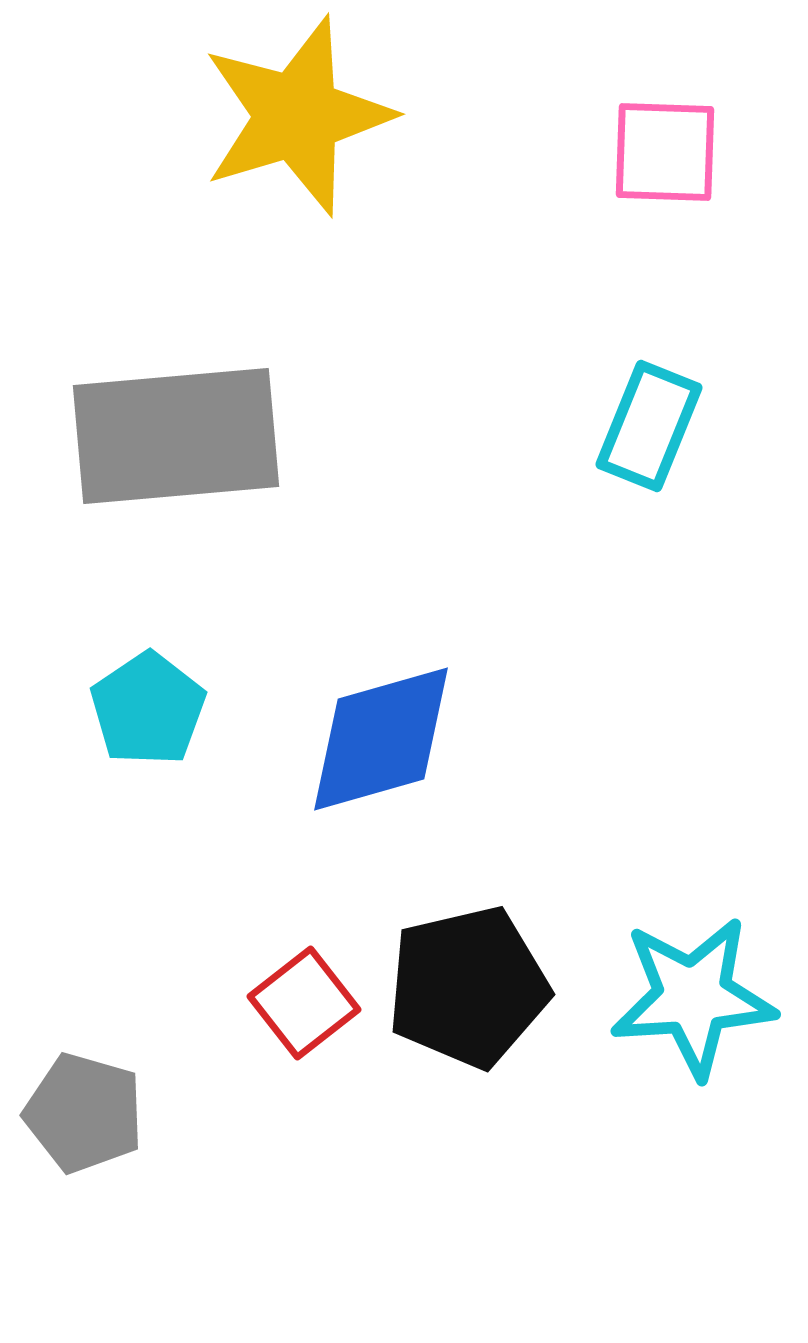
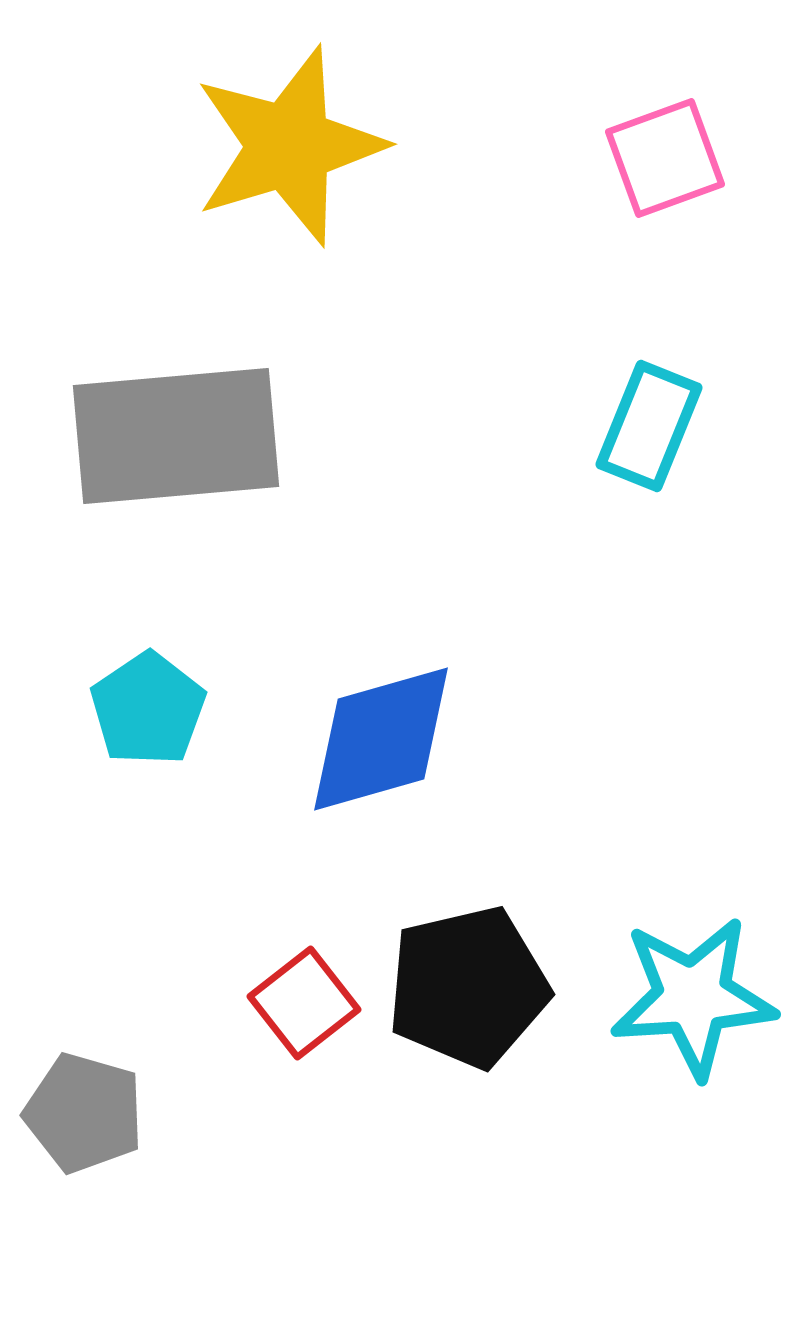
yellow star: moved 8 px left, 30 px down
pink square: moved 6 px down; rotated 22 degrees counterclockwise
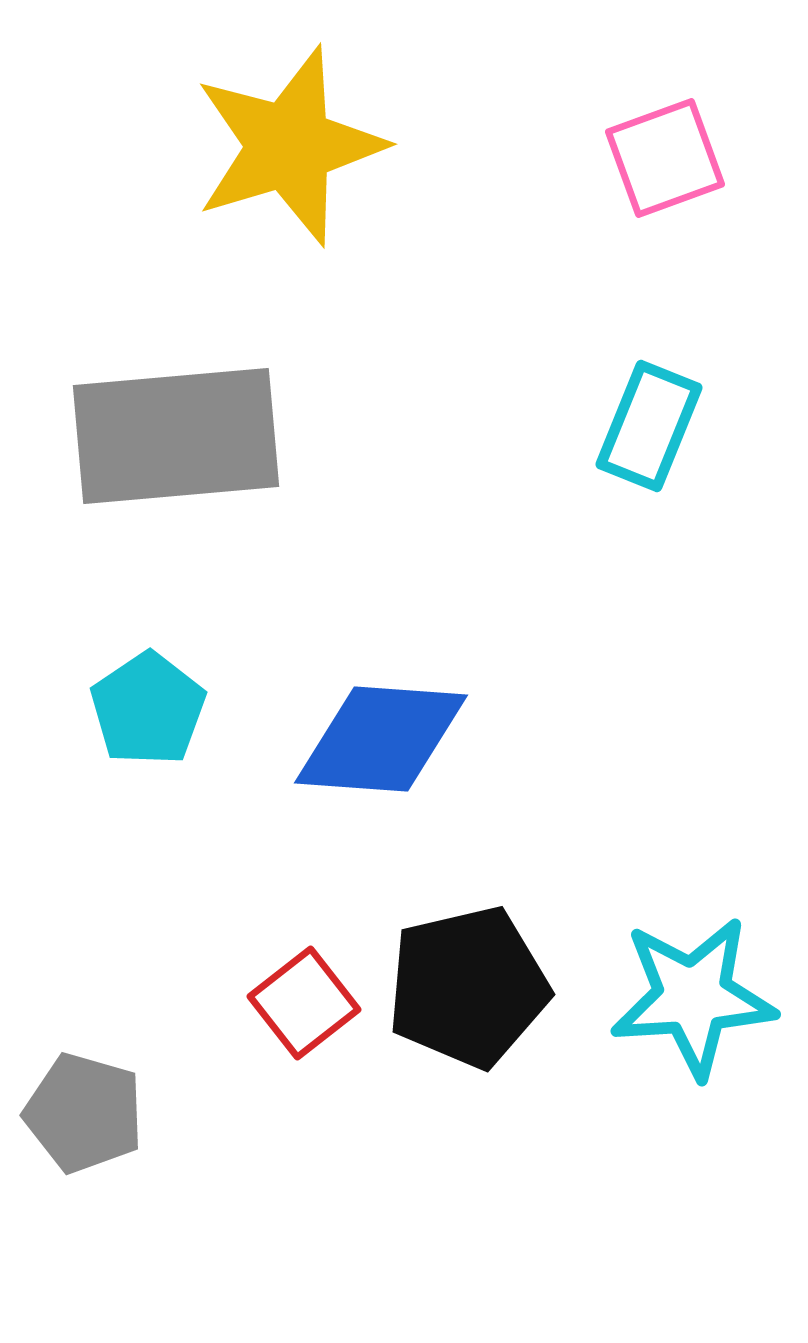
blue diamond: rotated 20 degrees clockwise
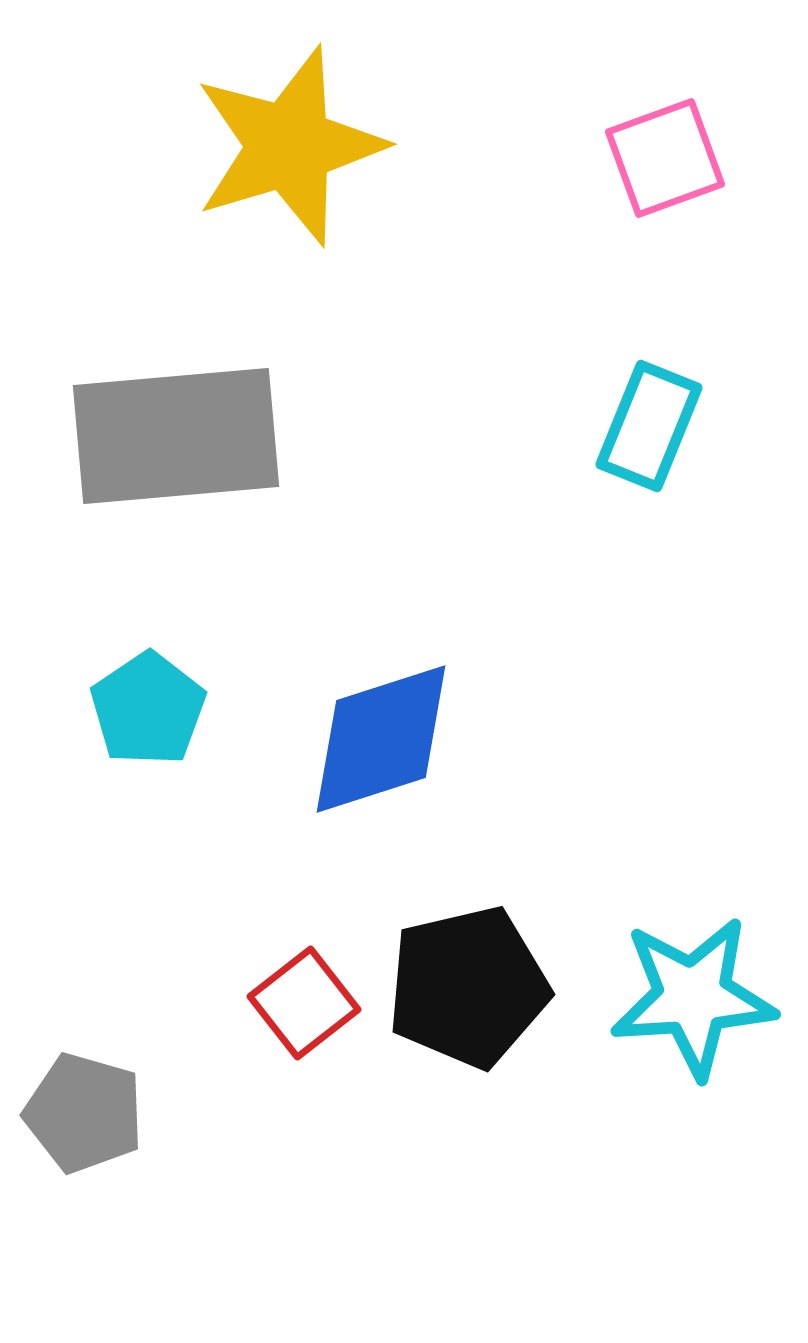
blue diamond: rotated 22 degrees counterclockwise
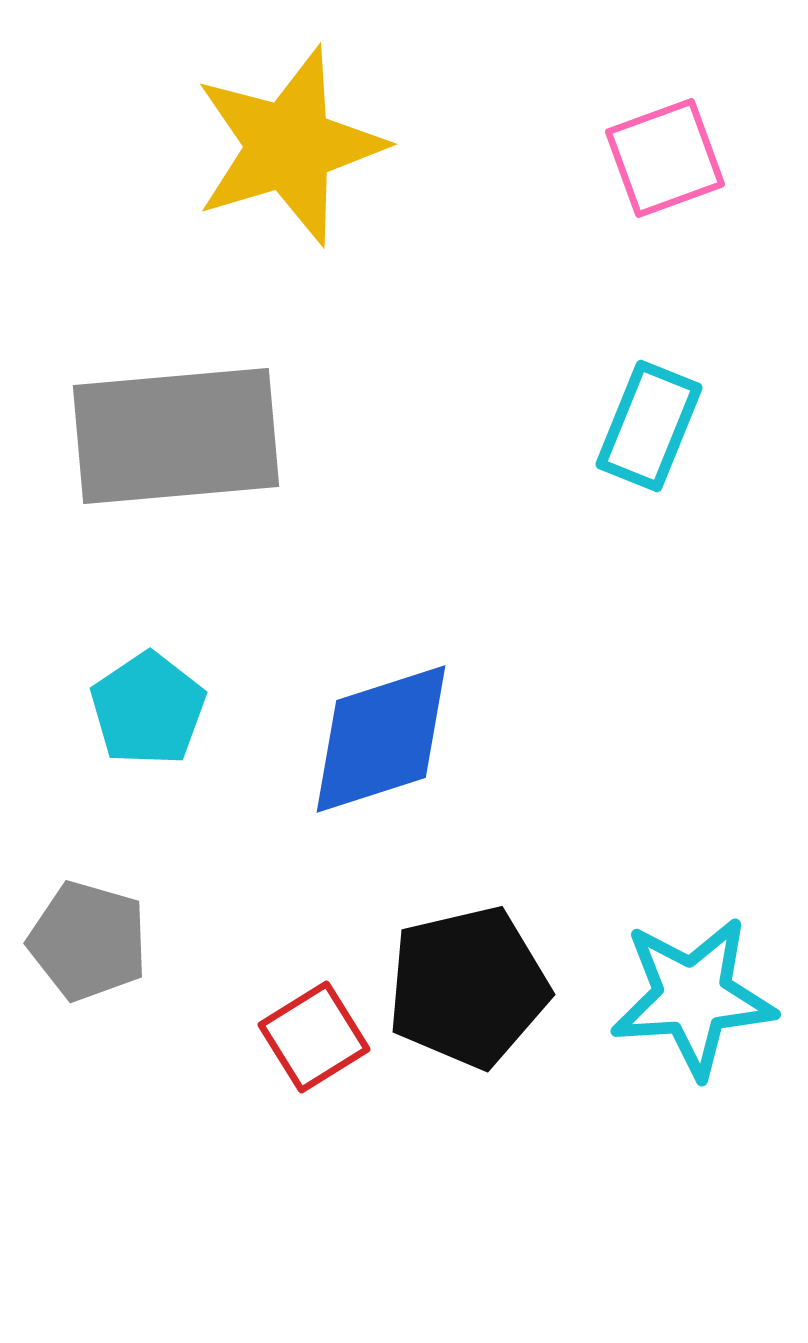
red square: moved 10 px right, 34 px down; rotated 6 degrees clockwise
gray pentagon: moved 4 px right, 172 px up
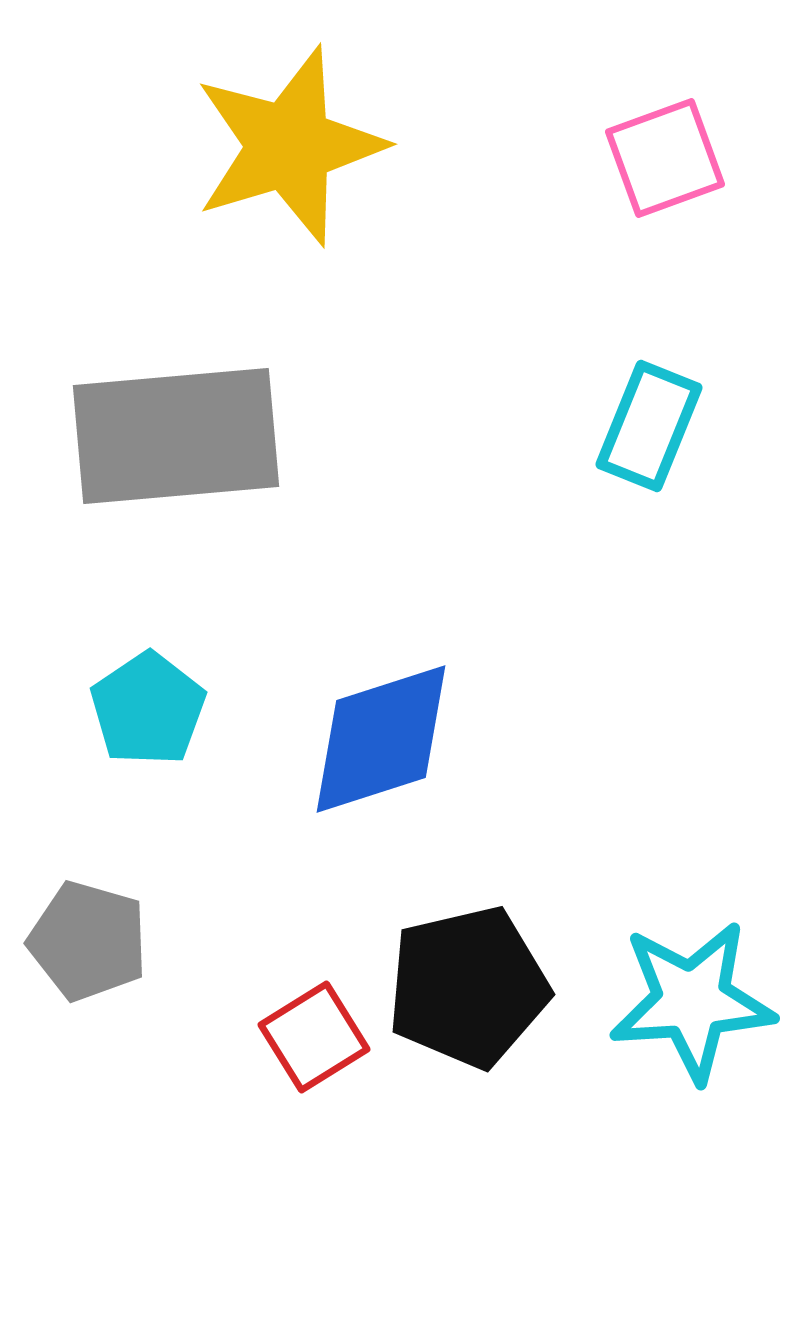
cyan star: moved 1 px left, 4 px down
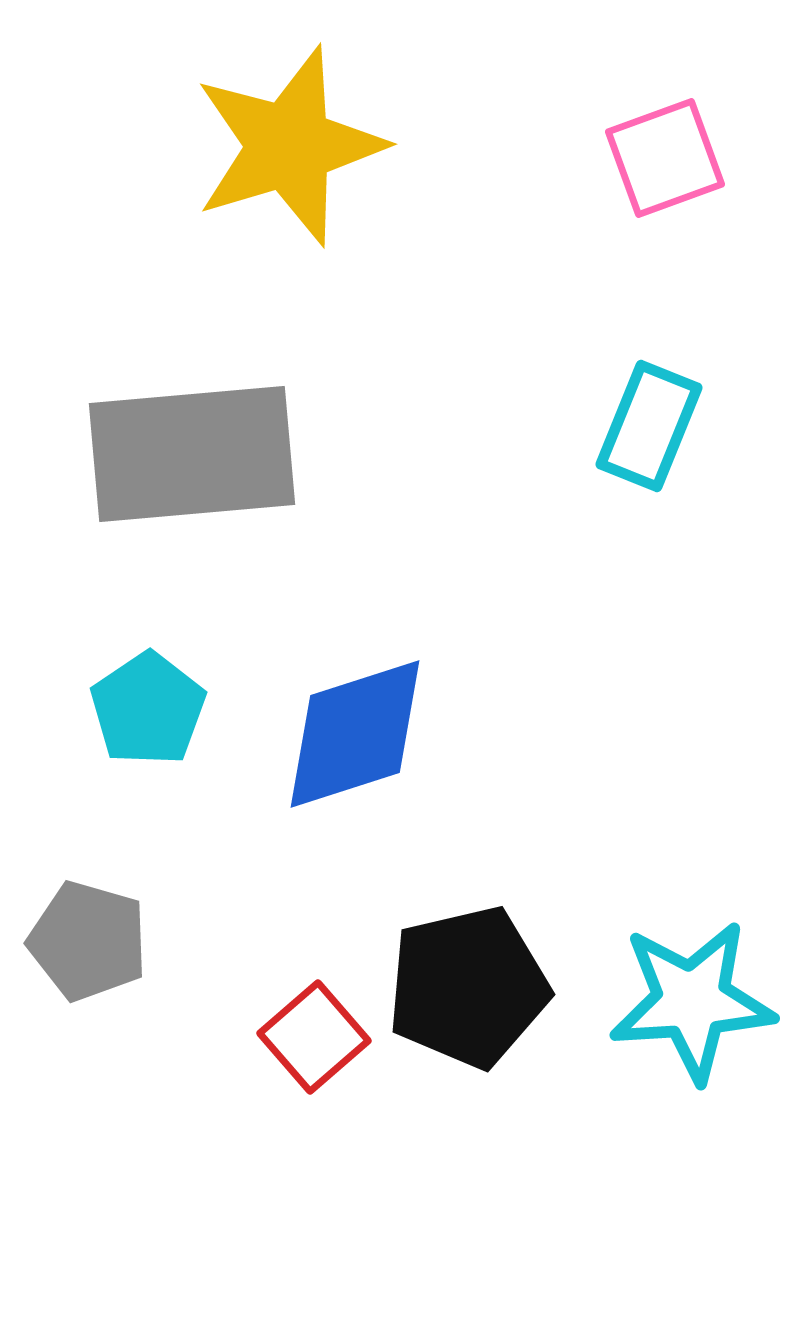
gray rectangle: moved 16 px right, 18 px down
blue diamond: moved 26 px left, 5 px up
red square: rotated 9 degrees counterclockwise
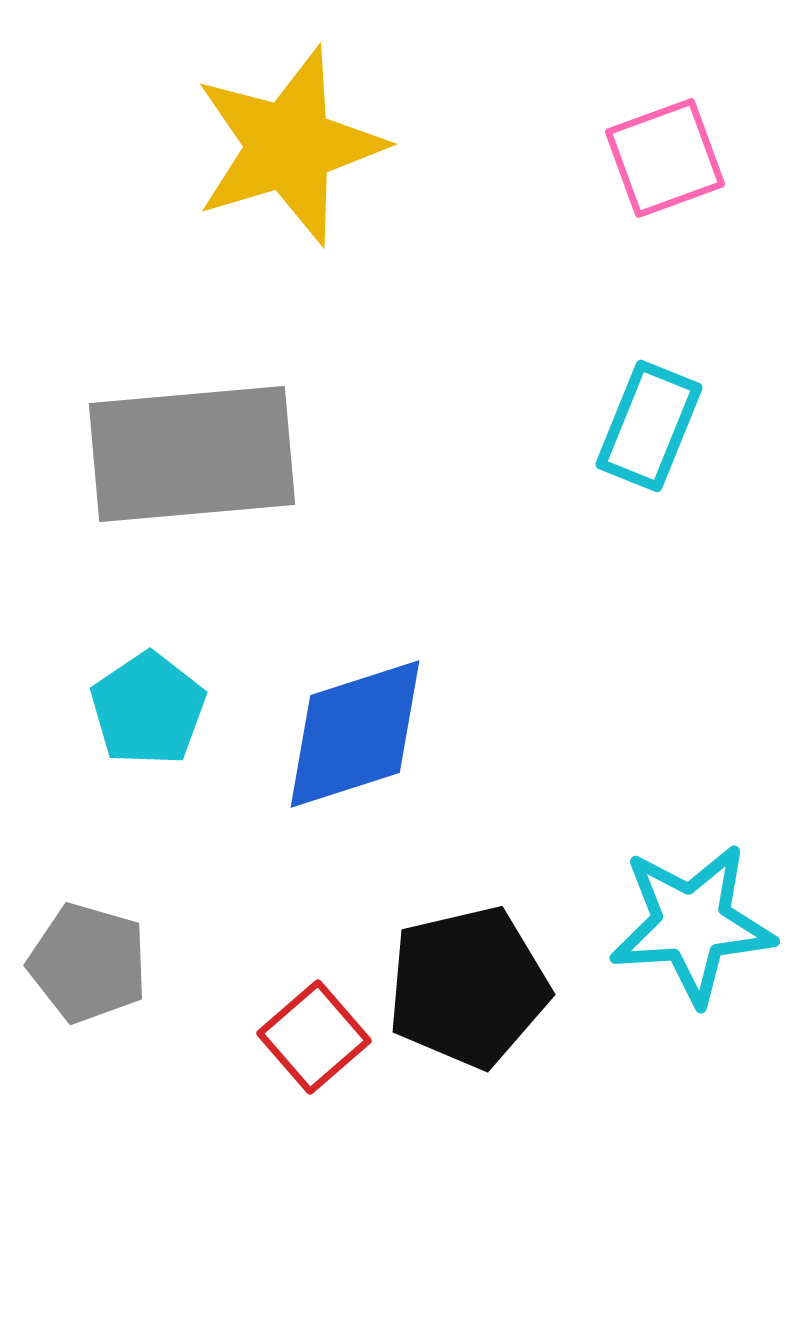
gray pentagon: moved 22 px down
cyan star: moved 77 px up
